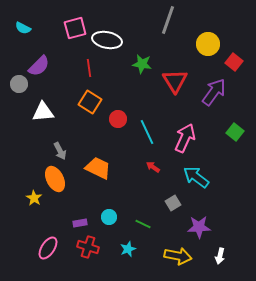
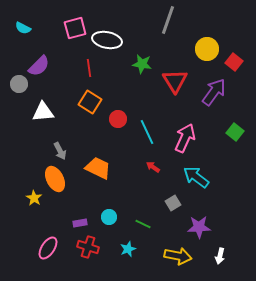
yellow circle: moved 1 px left, 5 px down
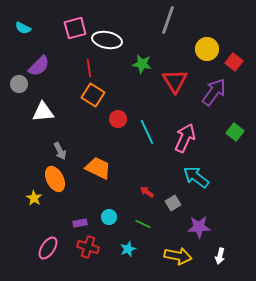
orange square: moved 3 px right, 7 px up
red arrow: moved 6 px left, 25 px down
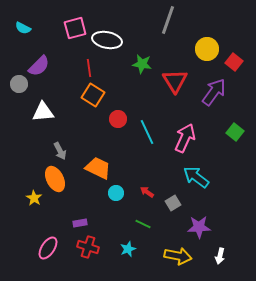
cyan circle: moved 7 px right, 24 px up
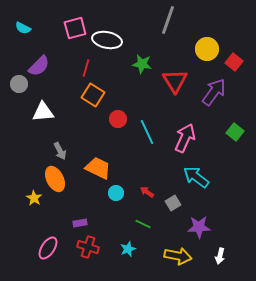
red line: moved 3 px left; rotated 24 degrees clockwise
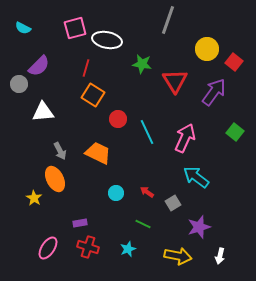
orange trapezoid: moved 15 px up
purple star: rotated 15 degrees counterclockwise
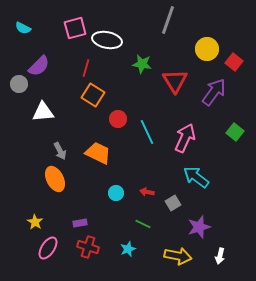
red arrow: rotated 24 degrees counterclockwise
yellow star: moved 1 px right, 24 px down
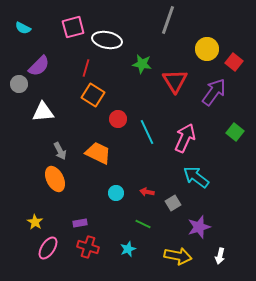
pink square: moved 2 px left, 1 px up
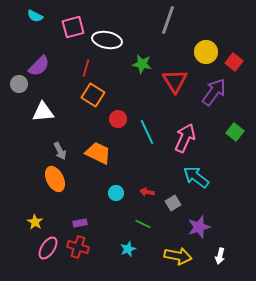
cyan semicircle: moved 12 px right, 12 px up
yellow circle: moved 1 px left, 3 px down
red cross: moved 10 px left
